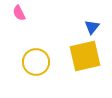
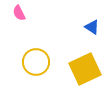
blue triangle: rotated 35 degrees counterclockwise
yellow square: moved 13 px down; rotated 12 degrees counterclockwise
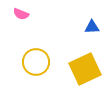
pink semicircle: moved 2 px right, 1 px down; rotated 42 degrees counterclockwise
blue triangle: rotated 35 degrees counterclockwise
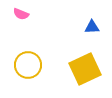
yellow circle: moved 8 px left, 3 px down
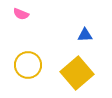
blue triangle: moved 7 px left, 8 px down
yellow square: moved 8 px left, 4 px down; rotated 16 degrees counterclockwise
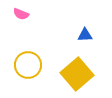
yellow square: moved 1 px down
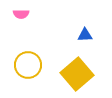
pink semicircle: rotated 21 degrees counterclockwise
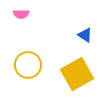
blue triangle: rotated 35 degrees clockwise
yellow square: rotated 12 degrees clockwise
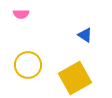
yellow square: moved 2 px left, 4 px down
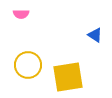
blue triangle: moved 10 px right
yellow square: moved 7 px left, 1 px up; rotated 20 degrees clockwise
